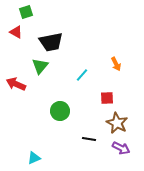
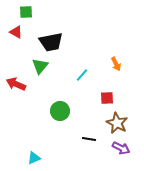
green square: rotated 16 degrees clockwise
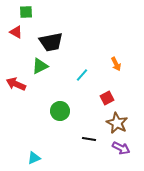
green triangle: rotated 24 degrees clockwise
red square: rotated 24 degrees counterclockwise
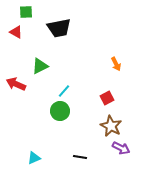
black trapezoid: moved 8 px right, 14 px up
cyan line: moved 18 px left, 16 px down
brown star: moved 6 px left, 3 px down
black line: moved 9 px left, 18 px down
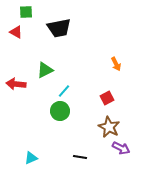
green triangle: moved 5 px right, 4 px down
red arrow: rotated 18 degrees counterclockwise
brown star: moved 2 px left, 1 px down
cyan triangle: moved 3 px left
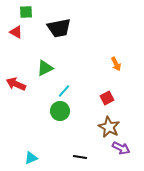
green triangle: moved 2 px up
red arrow: rotated 18 degrees clockwise
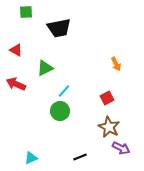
red triangle: moved 18 px down
black line: rotated 32 degrees counterclockwise
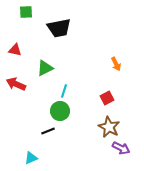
red triangle: moved 1 px left; rotated 16 degrees counterclockwise
cyan line: rotated 24 degrees counterclockwise
black line: moved 32 px left, 26 px up
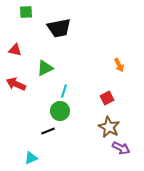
orange arrow: moved 3 px right, 1 px down
